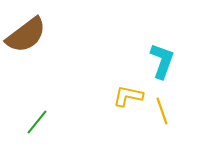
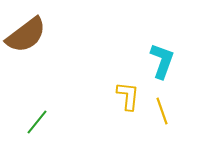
yellow L-shape: rotated 84 degrees clockwise
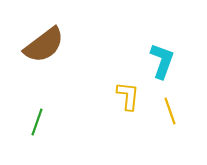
brown semicircle: moved 18 px right, 10 px down
yellow line: moved 8 px right
green line: rotated 20 degrees counterclockwise
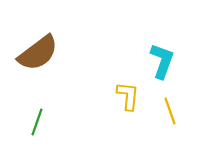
brown semicircle: moved 6 px left, 8 px down
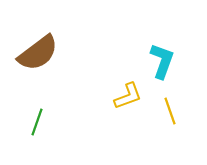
yellow L-shape: rotated 64 degrees clockwise
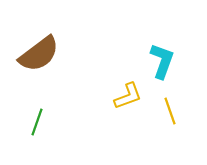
brown semicircle: moved 1 px right, 1 px down
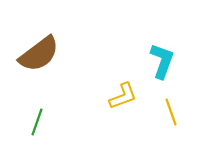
yellow L-shape: moved 5 px left
yellow line: moved 1 px right, 1 px down
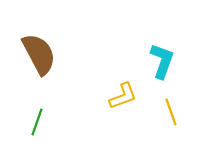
brown semicircle: rotated 81 degrees counterclockwise
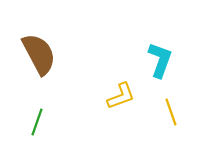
cyan L-shape: moved 2 px left, 1 px up
yellow L-shape: moved 2 px left
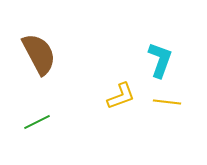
yellow line: moved 4 px left, 10 px up; rotated 64 degrees counterclockwise
green line: rotated 44 degrees clockwise
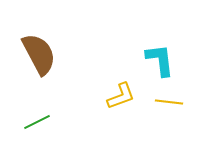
cyan L-shape: rotated 27 degrees counterclockwise
yellow line: moved 2 px right
